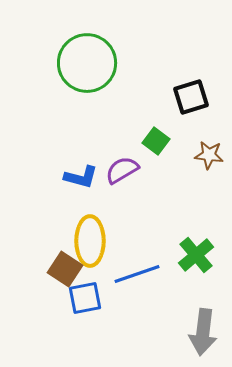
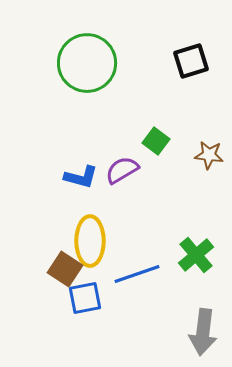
black square: moved 36 px up
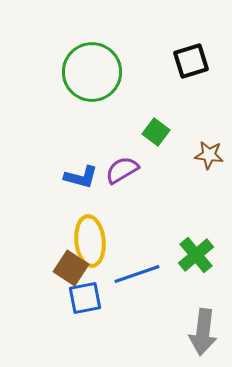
green circle: moved 5 px right, 9 px down
green square: moved 9 px up
yellow ellipse: rotated 6 degrees counterclockwise
brown square: moved 6 px right, 1 px up
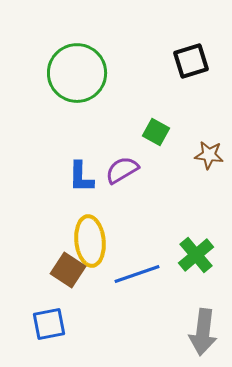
green circle: moved 15 px left, 1 px down
green square: rotated 8 degrees counterclockwise
blue L-shape: rotated 76 degrees clockwise
brown square: moved 3 px left, 2 px down
blue square: moved 36 px left, 26 px down
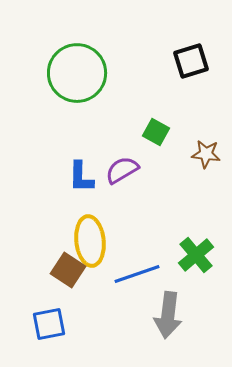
brown star: moved 3 px left, 1 px up
gray arrow: moved 35 px left, 17 px up
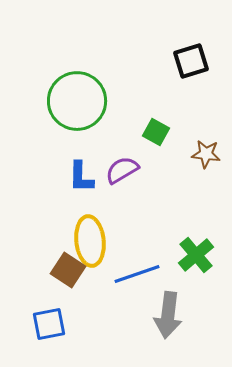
green circle: moved 28 px down
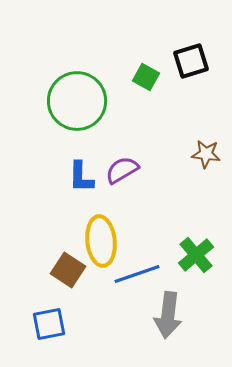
green square: moved 10 px left, 55 px up
yellow ellipse: moved 11 px right
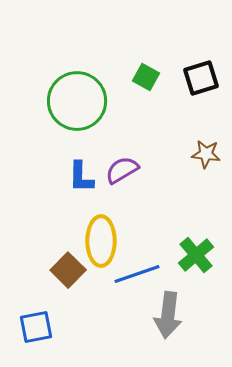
black square: moved 10 px right, 17 px down
yellow ellipse: rotated 6 degrees clockwise
brown square: rotated 12 degrees clockwise
blue square: moved 13 px left, 3 px down
